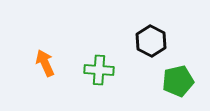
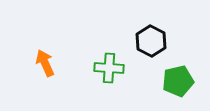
green cross: moved 10 px right, 2 px up
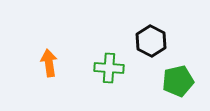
orange arrow: moved 4 px right; rotated 16 degrees clockwise
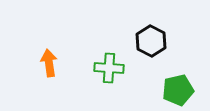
green pentagon: moved 9 px down
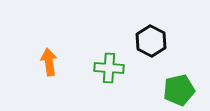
orange arrow: moved 1 px up
green pentagon: moved 1 px right
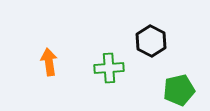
green cross: rotated 8 degrees counterclockwise
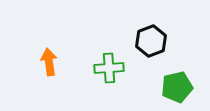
black hexagon: rotated 12 degrees clockwise
green pentagon: moved 2 px left, 3 px up
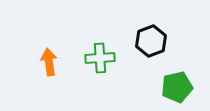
green cross: moved 9 px left, 10 px up
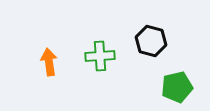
black hexagon: rotated 24 degrees counterclockwise
green cross: moved 2 px up
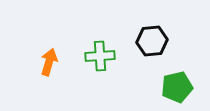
black hexagon: moved 1 px right; rotated 20 degrees counterclockwise
orange arrow: rotated 24 degrees clockwise
